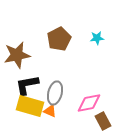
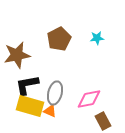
pink diamond: moved 4 px up
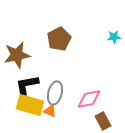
cyan star: moved 17 px right, 1 px up
yellow rectangle: moved 1 px up
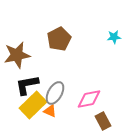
gray ellipse: rotated 15 degrees clockwise
yellow rectangle: moved 3 px right; rotated 60 degrees counterclockwise
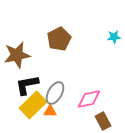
orange triangle: rotated 24 degrees counterclockwise
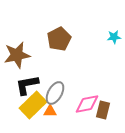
pink diamond: moved 2 px left, 5 px down
brown rectangle: moved 11 px up; rotated 42 degrees clockwise
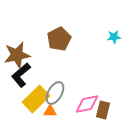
black L-shape: moved 6 px left, 10 px up; rotated 30 degrees counterclockwise
yellow rectangle: moved 3 px right, 6 px up
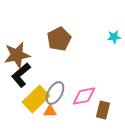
pink diamond: moved 3 px left, 8 px up
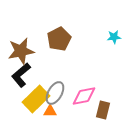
brown star: moved 4 px right, 4 px up
